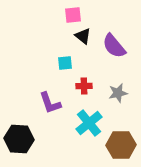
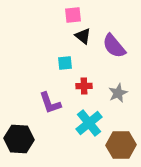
gray star: rotated 12 degrees counterclockwise
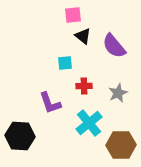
black hexagon: moved 1 px right, 3 px up
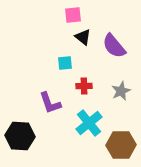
black triangle: moved 1 px down
gray star: moved 3 px right, 2 px up
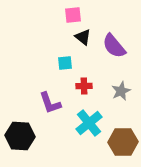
brown hexagon: moved 2 px right, 3 px up
